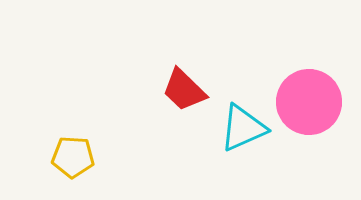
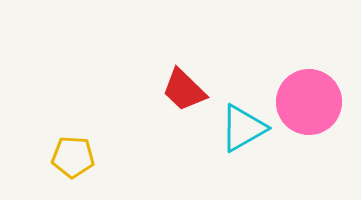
cyan triangle: rotated 6 degrees counterclockwise
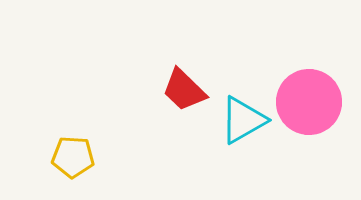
cyan triangle: moved 8 px up
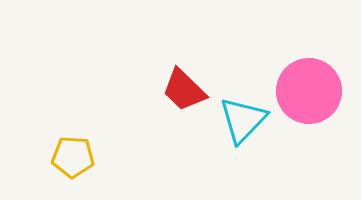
pink circle: moved 11 px up
cyan triangle: rotated 16 degrees counterclockwise
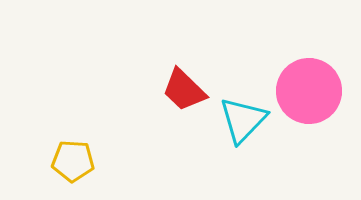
yellow pentagon: moved 4 px down
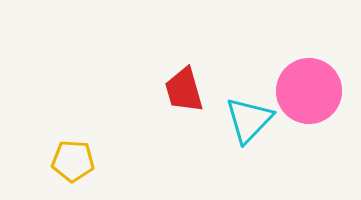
red trapezoid: rotated 30 degrees clockwise
cyan triangle: moved 6 px right
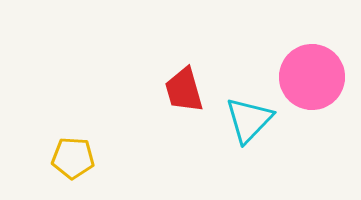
pink circle: moved 3 px right, 14 px up
yellow pentagon: moved 3 px up
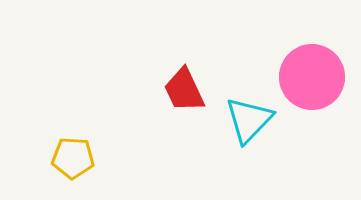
red trapezoid: rotated 9 degrees counterclockwise
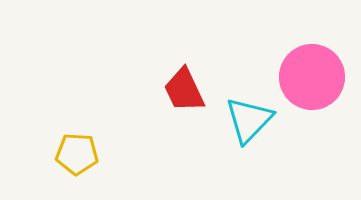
yellow pentagon: moved 4 px right, 4 px up
